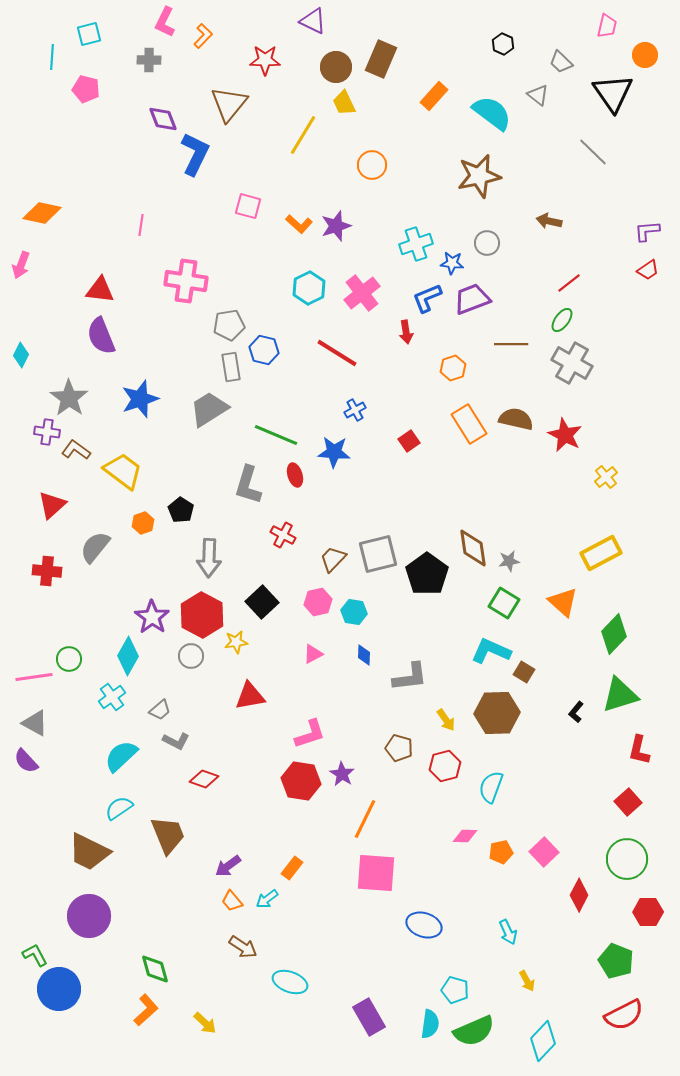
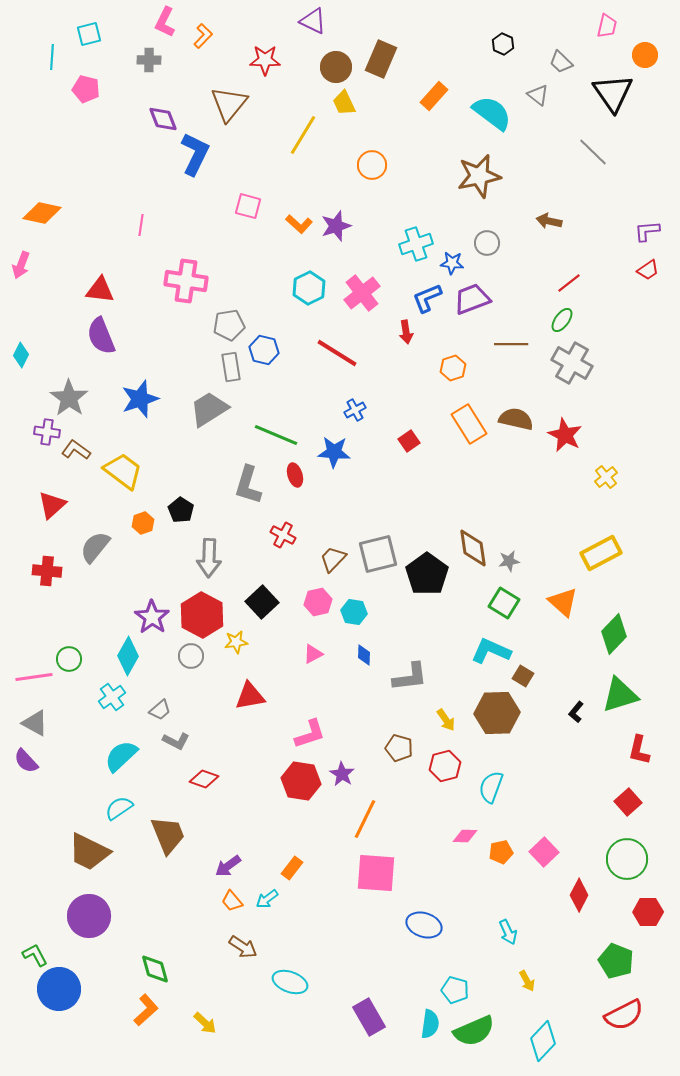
brown square at (524, 672): moved 1 px left, 4 px down
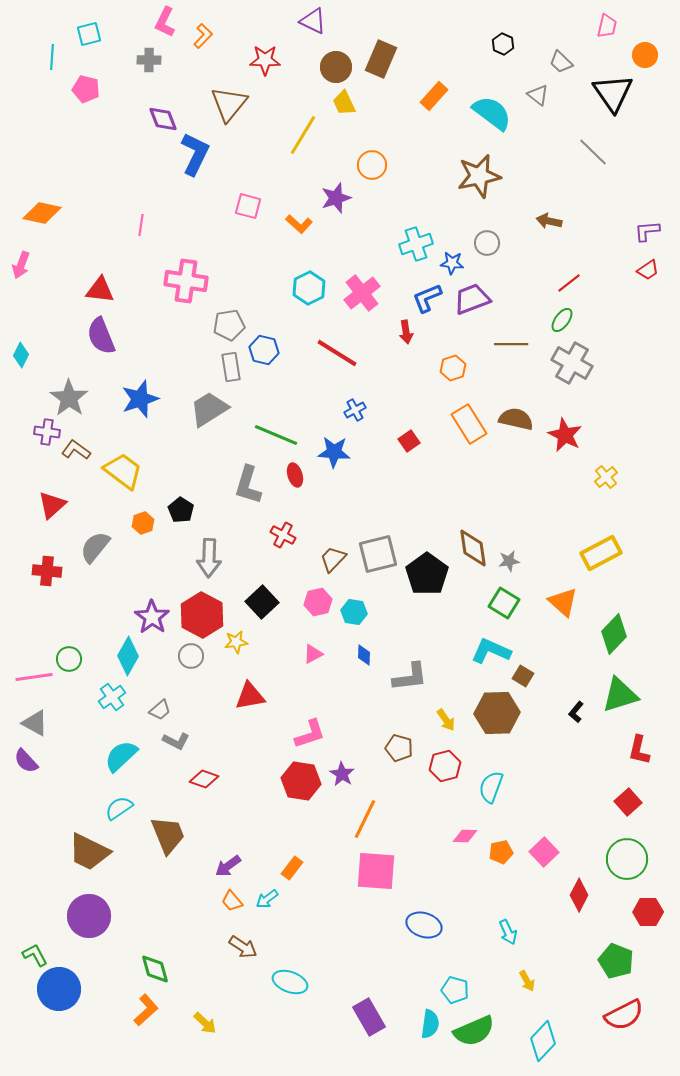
purple star at (336, 226): moved 28 px up
pink square at (376, 873): moved 2 px up
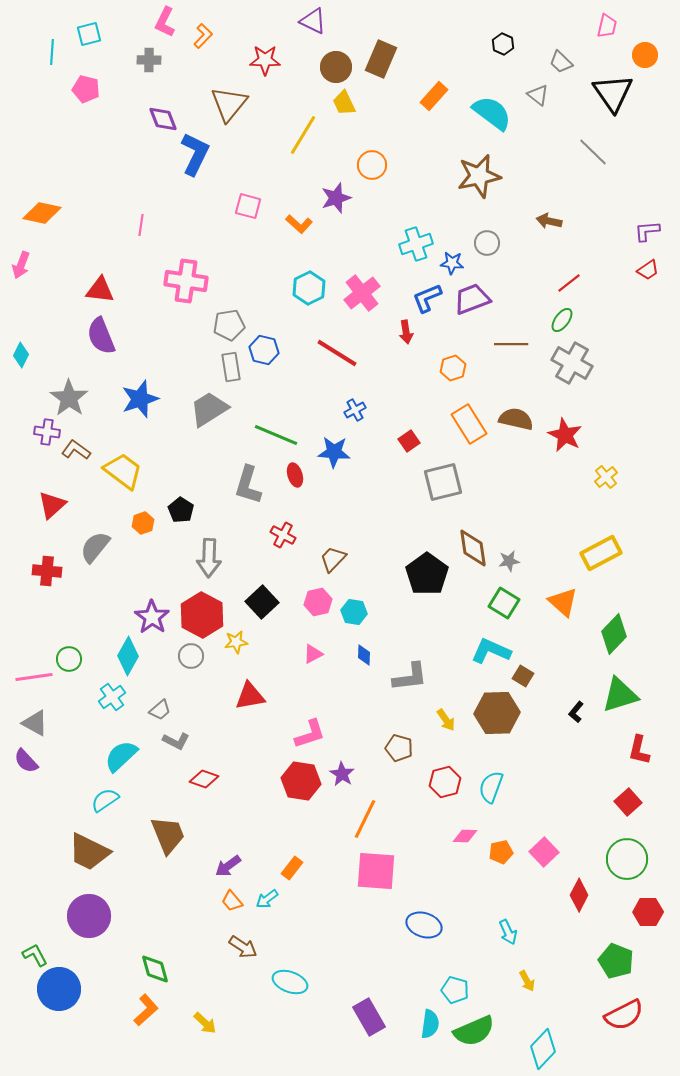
cyan line at (52, 57): moved 5 px up
gray square at (378, 554): moved 65 px right, 72 px up
red hexagon at (445, 766): moved 16 px down
cyan semicircle at (119, 808): moved 14 px left, 8 px up
cyan diamond at (543, 1041): moved 8 px down
